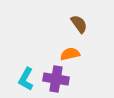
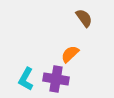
brown semicircle: moved 5 px right, 6 px up
orange semicircle: rotated 30 degrees counterclockwise
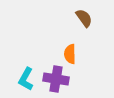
orange semicircle: rotated 48 degrees counterclockwise
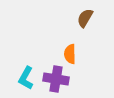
brown semicircle: moved 1 px right; rotated 114 degrees counterclockwise
cyan L-shape: moved 1 px up
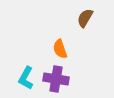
orange semicircle: moved 10 px left, 5 px up; rotated 18 degrees counterclockwise
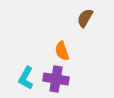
orange semicircle: moved 2 px right, 2 px down
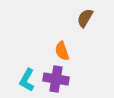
cyan L-shape: moved 1 px right, 2 px down
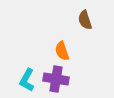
brown semicircle: moved 2 px down; rotated 48 degrees counterclockwise
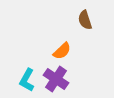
orange semicircle: rotated 114 degrees counterclockwise
purple cross: rotated 25 degrees clockwise
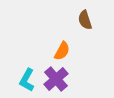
orange semicircle: rotated 18 degrees counterclockwise
purple cross: rotated 15 degrees clockwise
